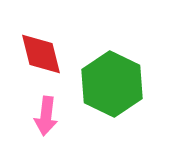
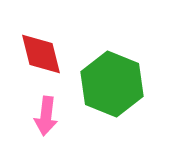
green hexagon: rotated 4 degrees counterclockwise
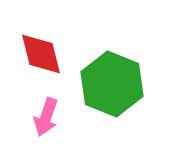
pink arrow: moved 1 px down; rotated 12 degrees clockwise
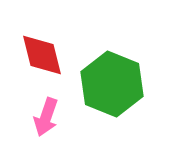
red diamond: moved 1 px right, 1 px down
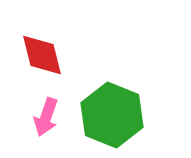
green hexagon: moved 31 px down
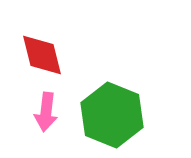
pink arrow: moved 5 px up; rotated 12 degrees counterclockwise
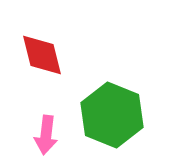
pink arrow: moved 23 px down
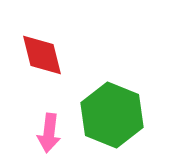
pink arrow: moved 3 px right, 2 px up
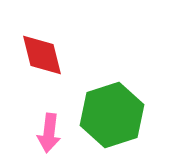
green hexagon: rotated 20 degrees clockwise
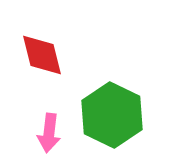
green hexagon: rotated 16 degrees counterclockwise
